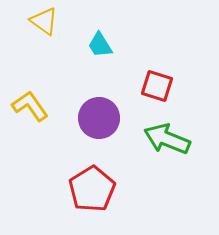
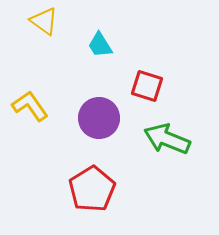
red square: moved 10 px left
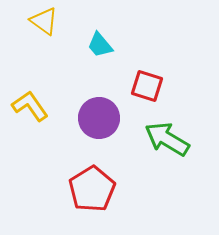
cyan trapezoid: rotated 8 degrees counterclockwise
green arrow: rotated 9 degrees clockwise
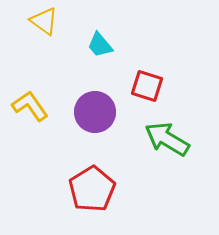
purple circle: moved 4 px left, 6 px up
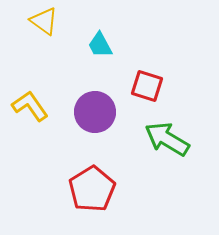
cyan trapezoid: rotated 12 degrees clockwise
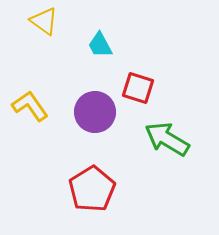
red square: moved 9 px left, 2 px down
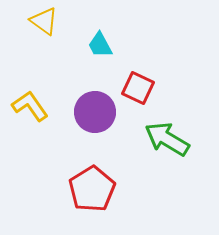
red square: rotated 8 degrees clockwise
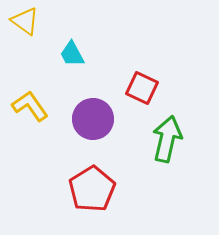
yellow triangle: moved 19 px left
cyan trapezoid: moved 28 px left, 9 px down
red square: moved 4 px right
purple circle: moved 2 px left, 7 px down
green arrow: rotated 72 degrees clockwise
